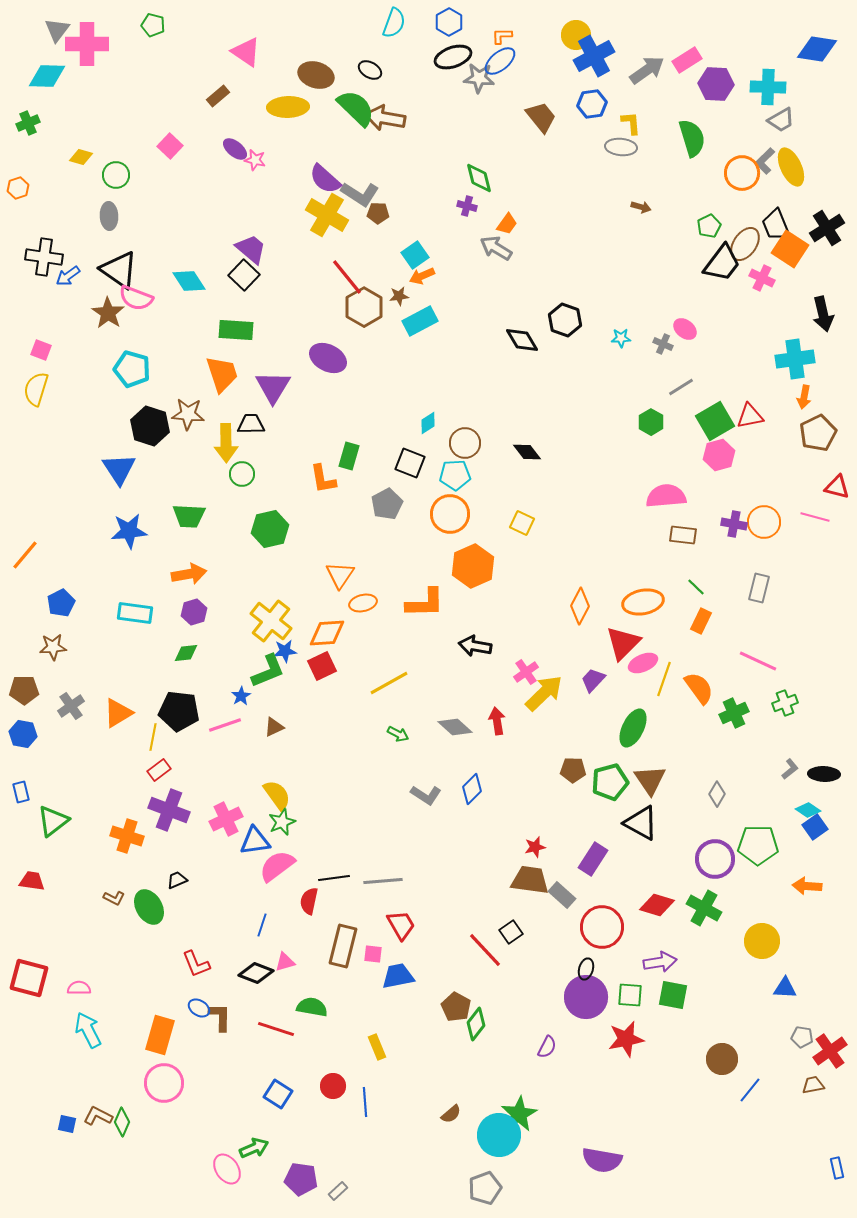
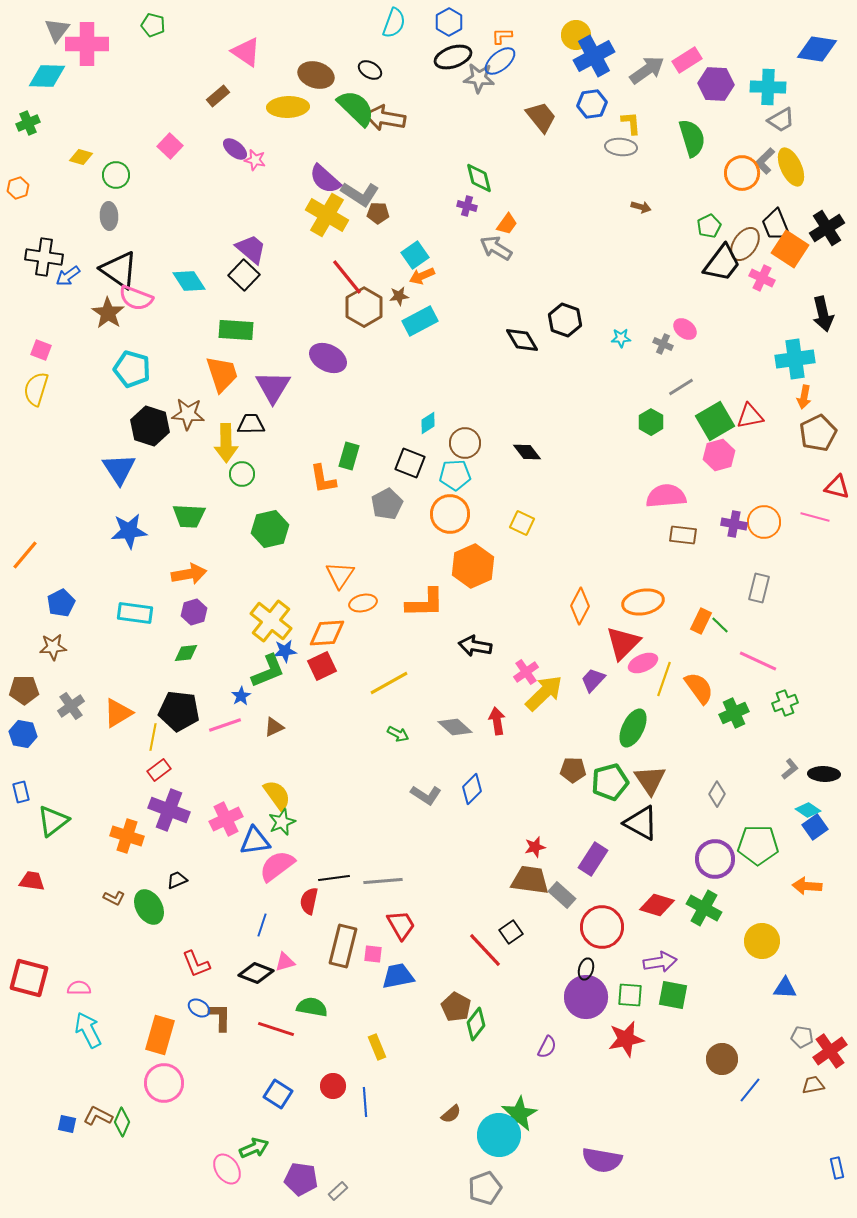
green line at (696, 587): moved 24 px right, 38 px down
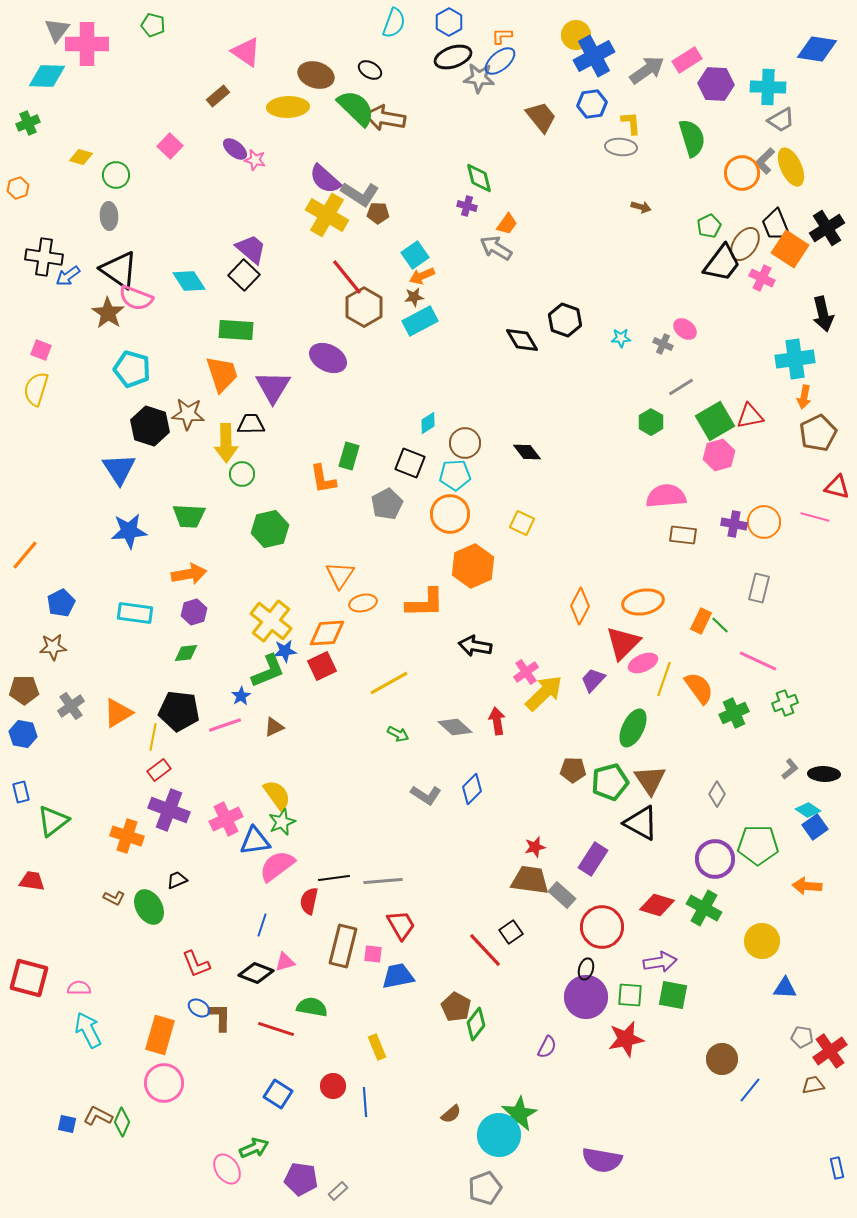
brown star at (399, 296): moved 15 px right, 1 px down
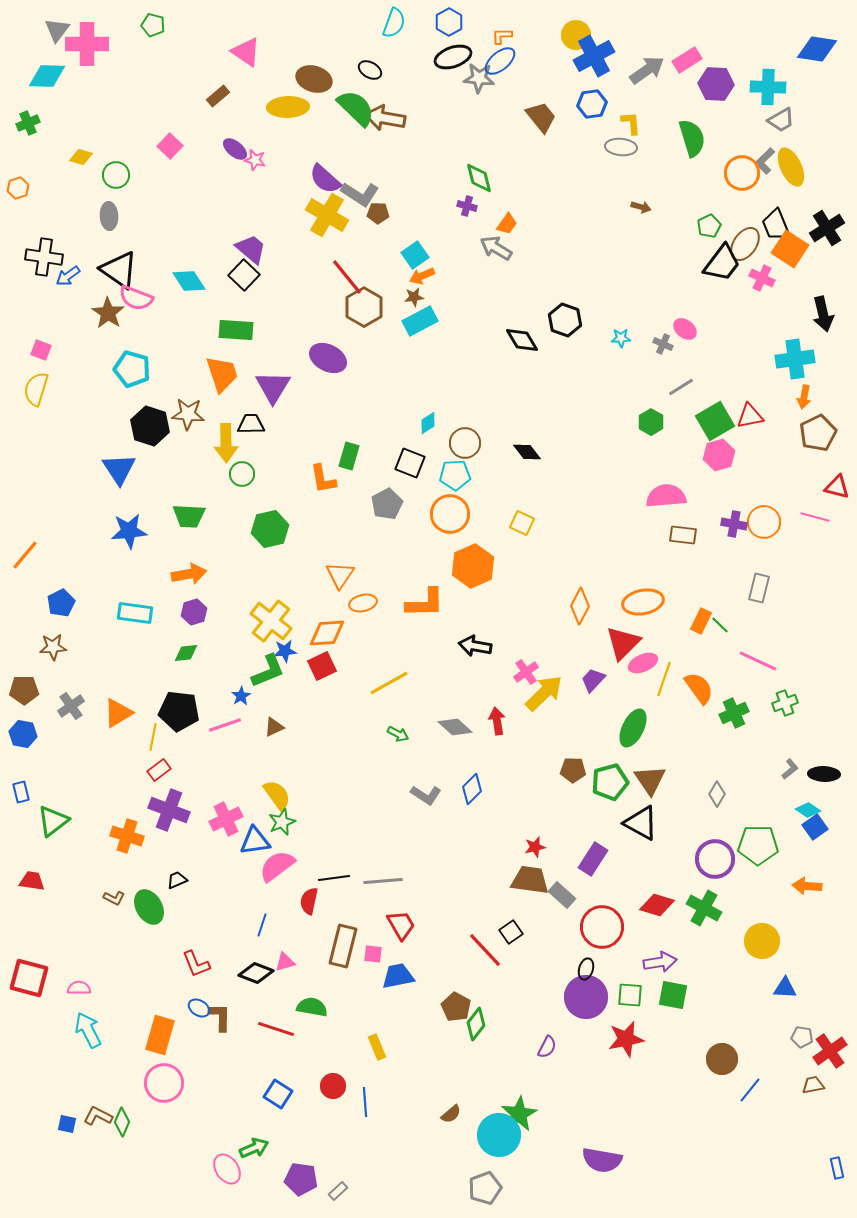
brown ellipse at (316, 75): moved 2 px left, 4 px down
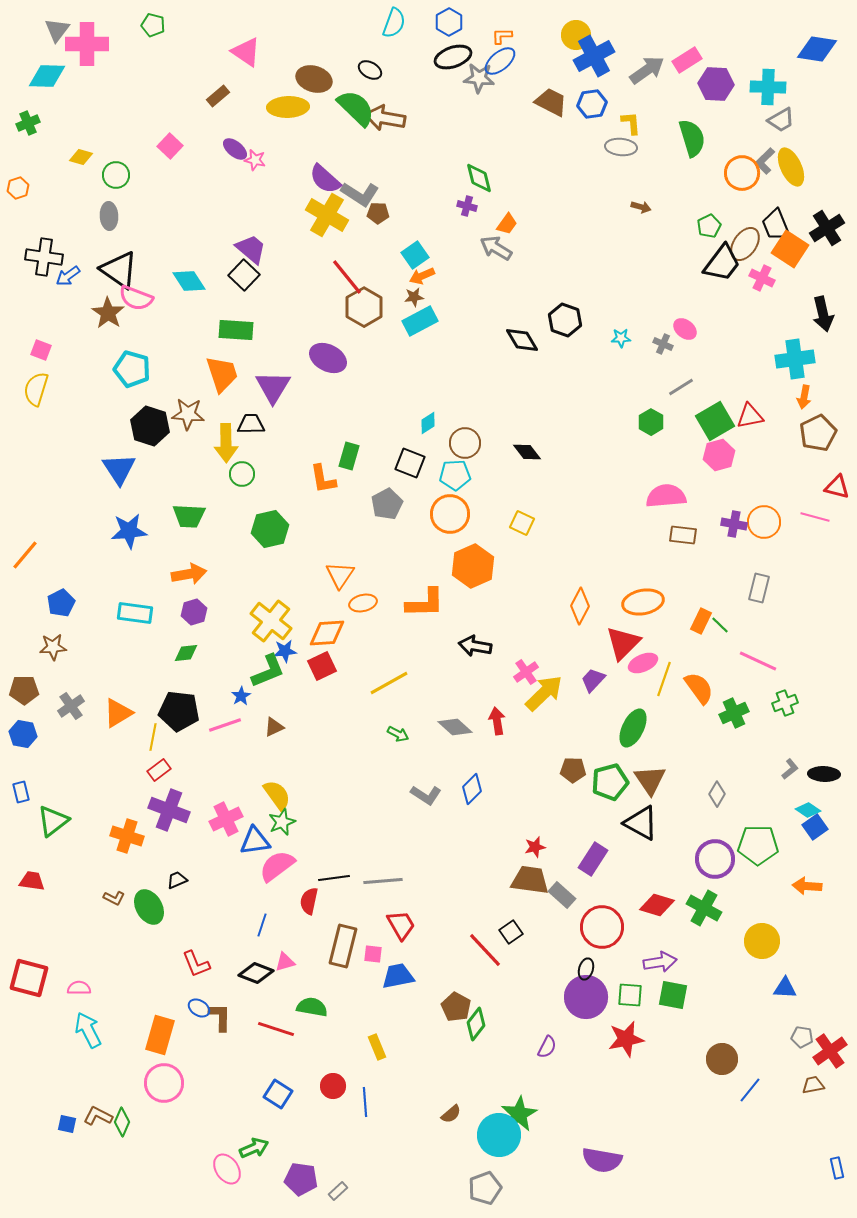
brown trapezoid at (541, 117): moved 10 px right, 15 px up; rotated 24 degrees counterclockwise
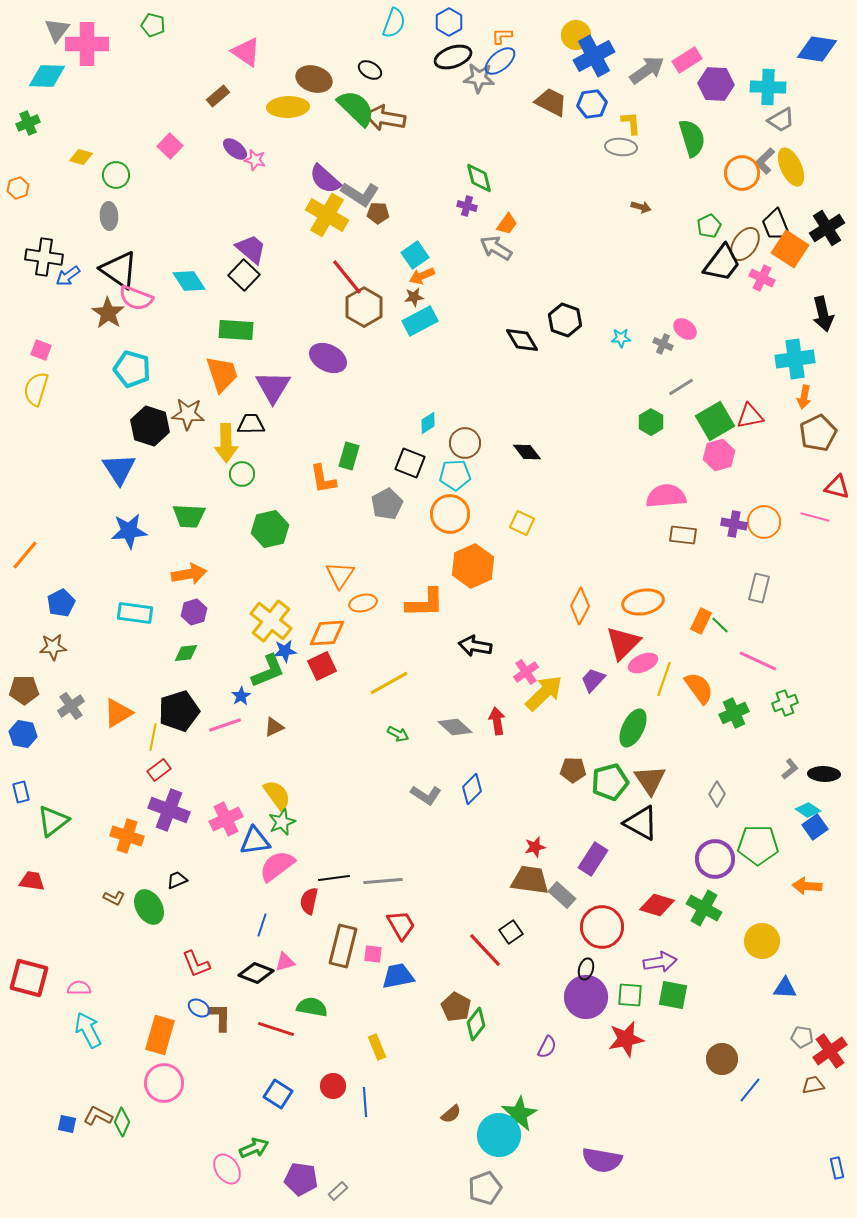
black pentagon at (179, 711): rotated 24 degrees counterclockwise
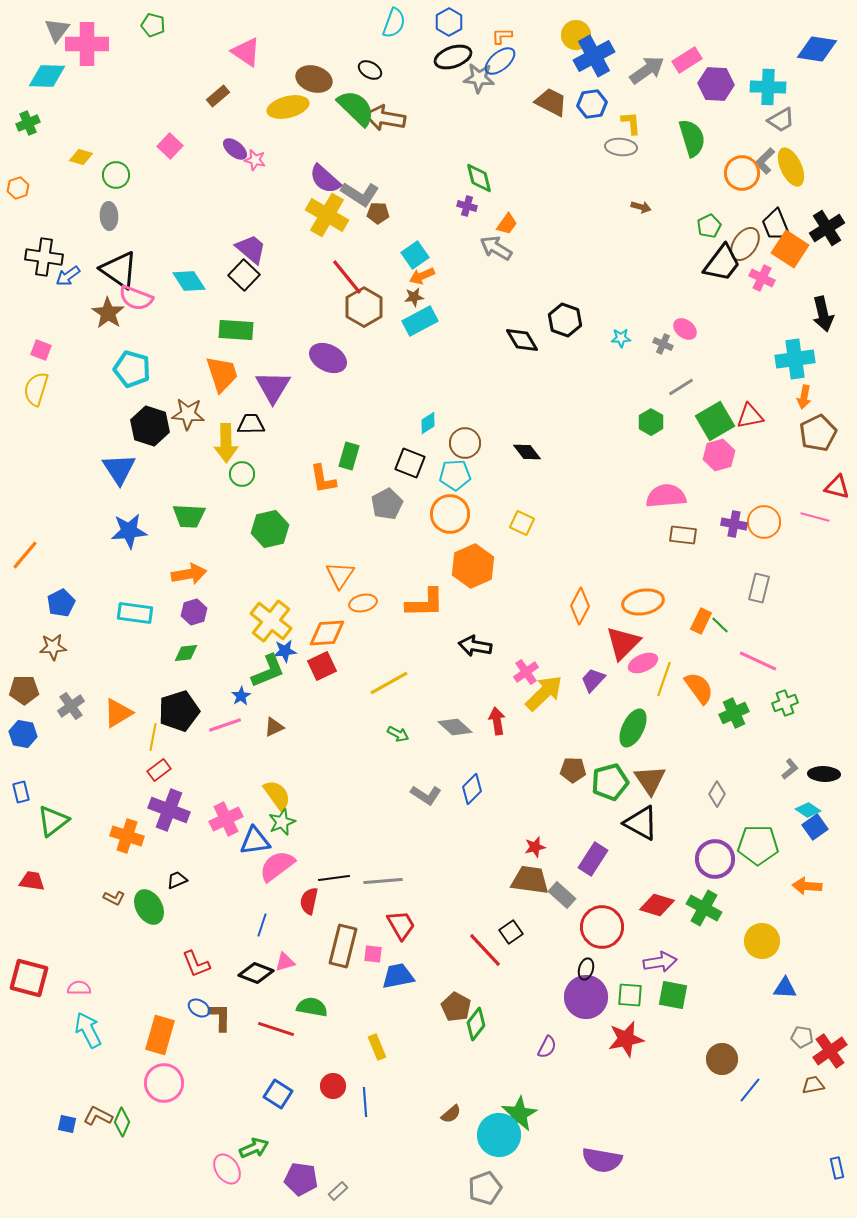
yellow ellipse at (288, 107): rotated 12 degrees counterclockwise
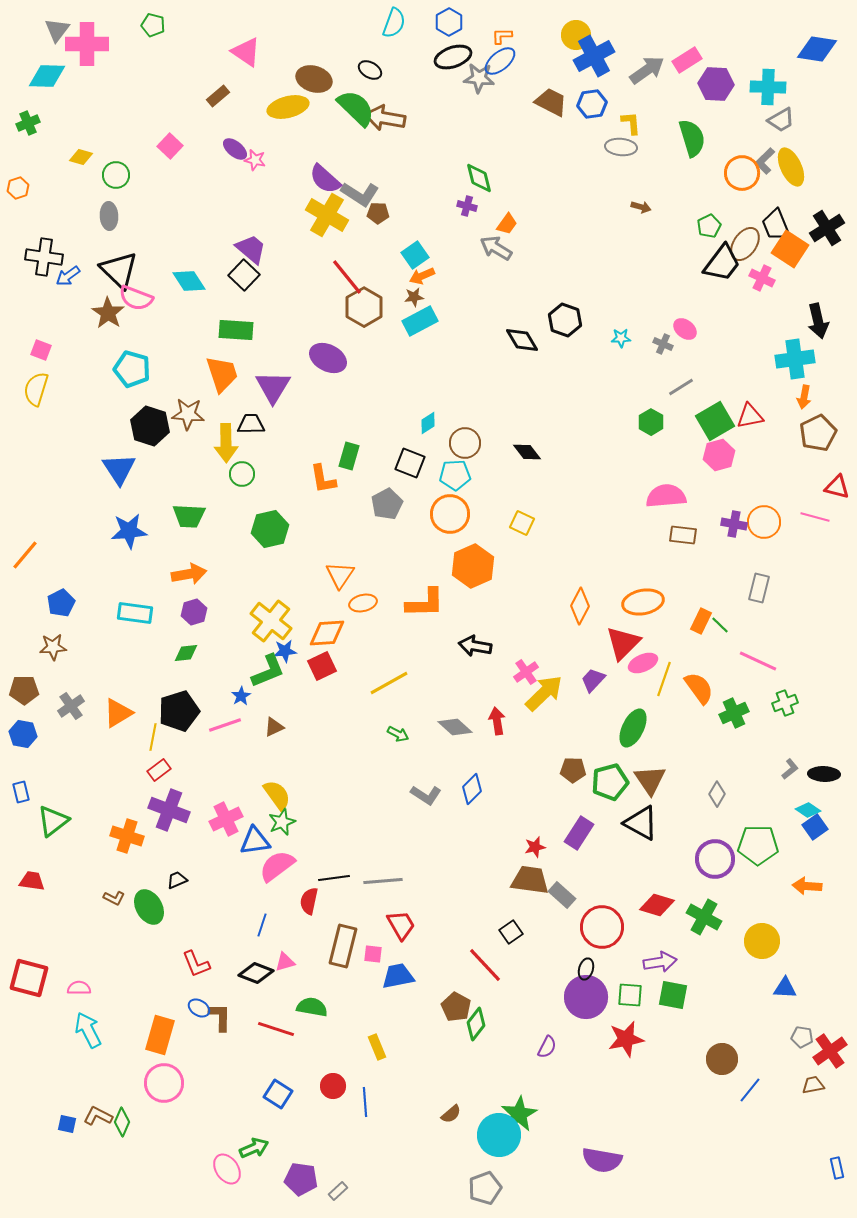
black triangle at (119, 270): rotated 9 degrees clockwise
black arrow at (823, 314): moved 5 px left, 7 px down
purple rectangle at (593, 859): moved 14 px left, 26 px up
green cross at (704, 908): moved 9 px down
red line at (485, 950): moved 15 px down
